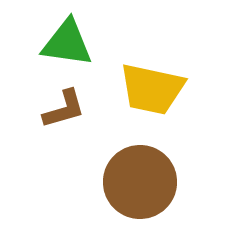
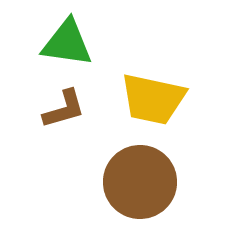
yellow trapezoid: moved 1 px right, 10 px down
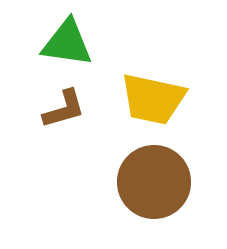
brown circle: moved 14 px right
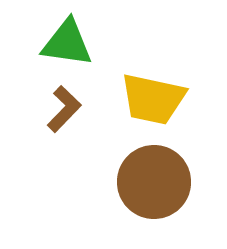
brown L-shape: rotated 30 degrees counterclockwise
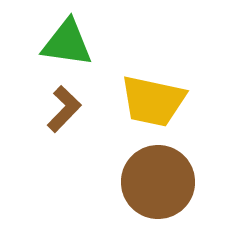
yellow trapezoid: moved 2 px down
brown circle: moved 4 px right
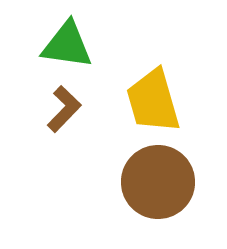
green triangle: moved 2 px down
yellow trapezoid: rotated 62 degrees clockwise
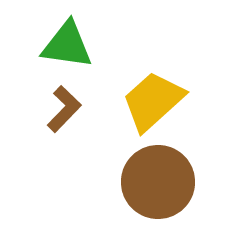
yellow trapezoid: rotated 64 degrees clockwise
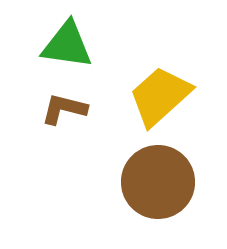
yellow trapezoid: moved 7 px right, 5 px up
brown L-shape: rotated 120 degrees counterclockwise
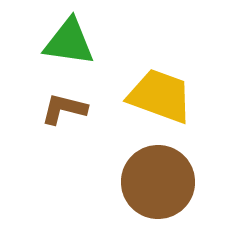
green triangle: moved 2 px right, 3 px up
yellow trapezoid: rotated 62 degrees clockwise
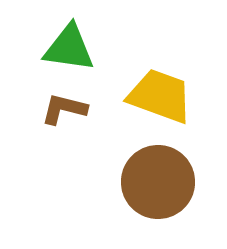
green triangle: moved 6 px down
